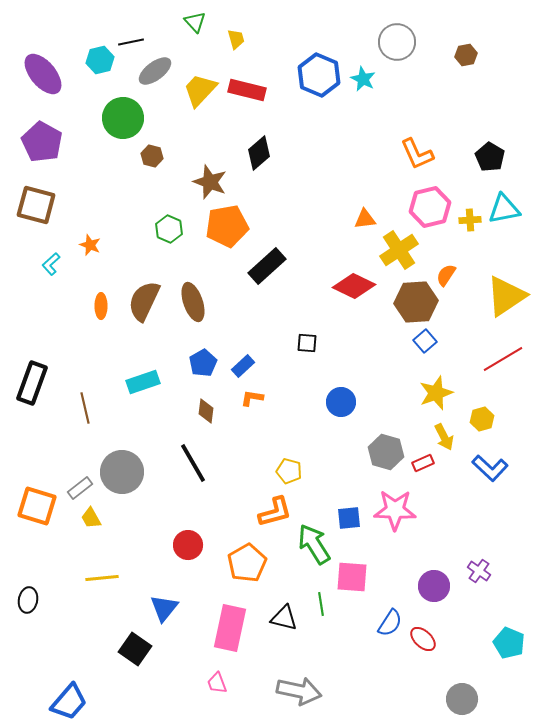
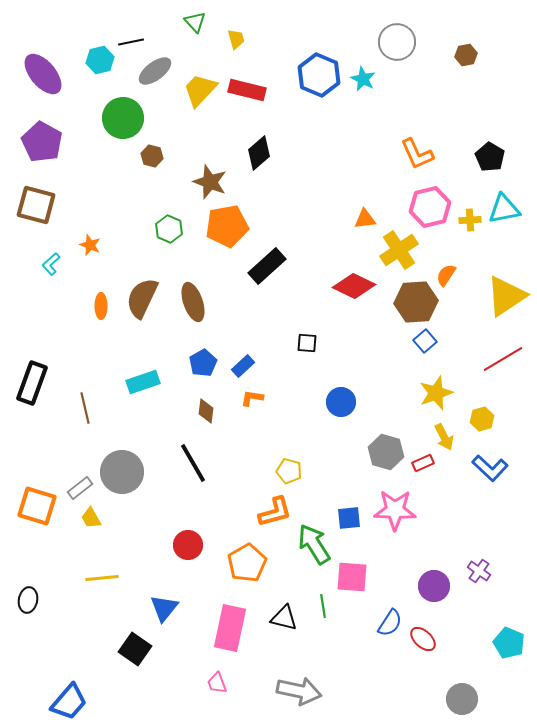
brown semicircle at (144, 301): moved 2 px left, 3 px up
green line at (321, 604): moved 2 px right, 2 px down
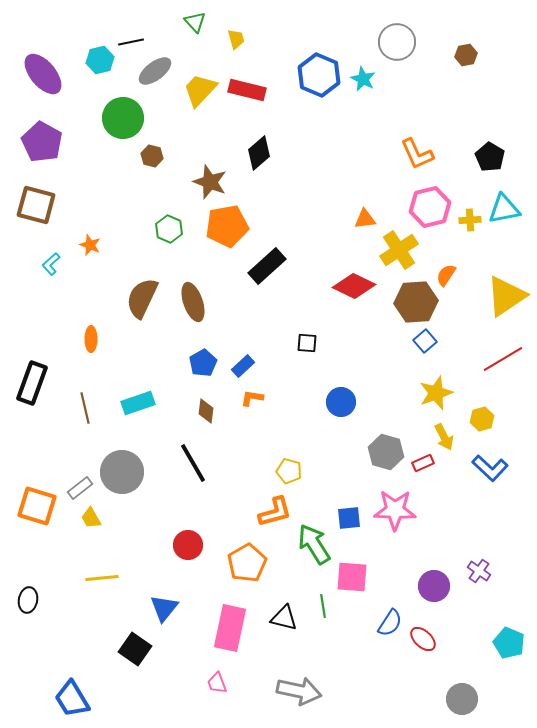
orange ellipse at (101, 306): moved 10 px left, 33 px down
cyan rectangle at (143, 382): moved 5 px left, 21 px down
blue trapezoid at (69, 702): moved 3 px right, 3 px up; rotated 108 degrees clockwise
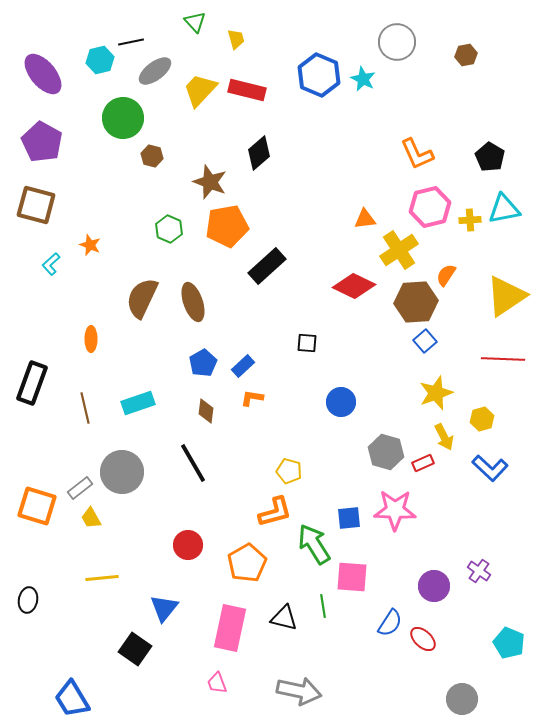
red line at (503, 359): rotated 33 degrees clockwise
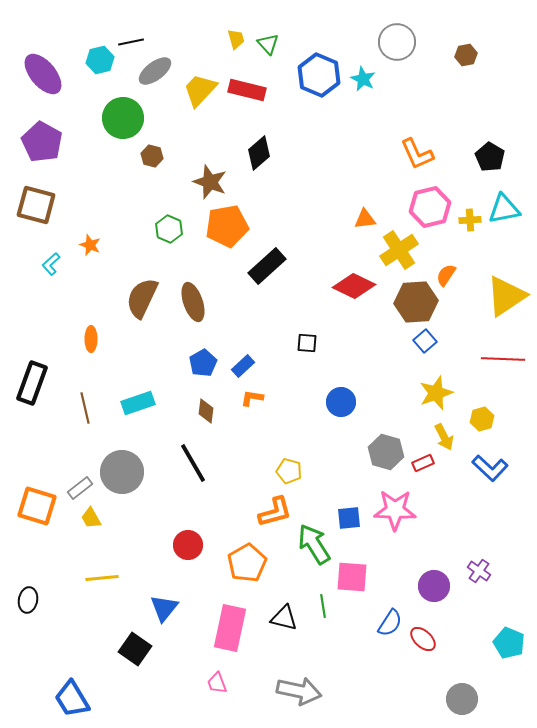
green triangle at (195, 22): moved 73 px right, 22 px down
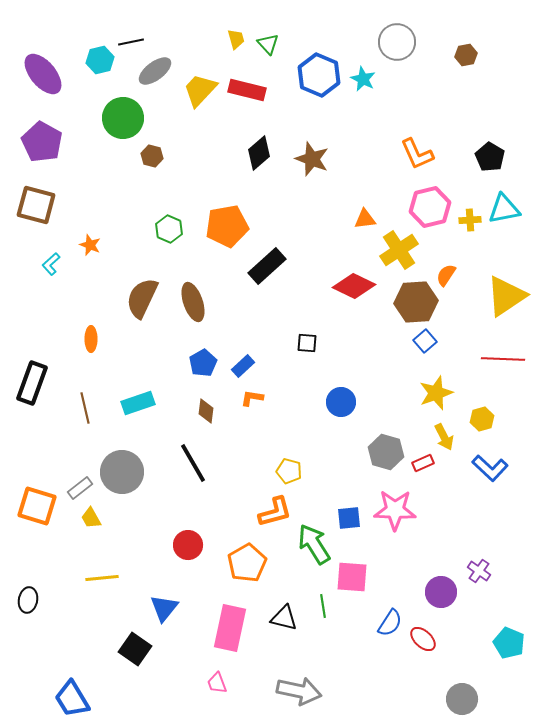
brown star at (210, 182): moved 102 px right, 23 px up
purple circle at (434, 586): moved 7 px right, 6 px down
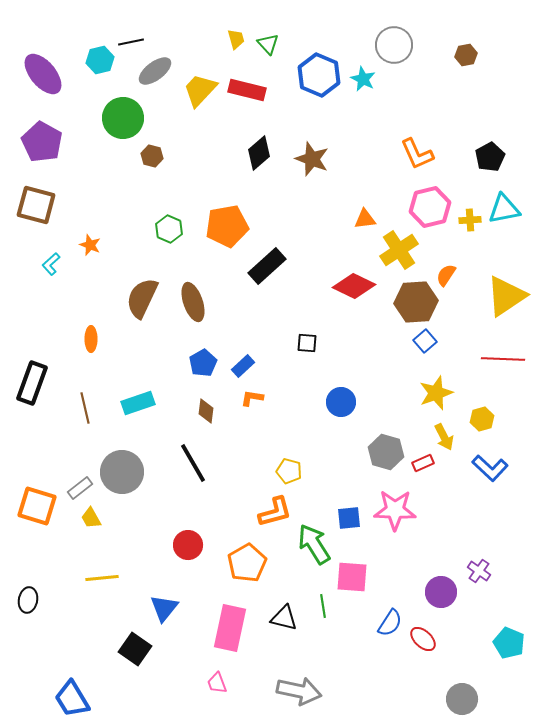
gray circle at (397, 42): moved 3 px left, 3 px down
black pentagon at (490, 157): rotated 12 degrees clockwise
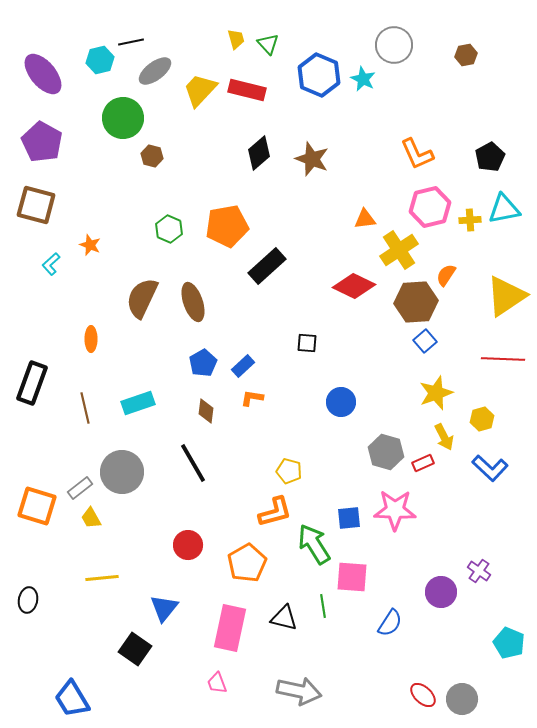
red ellipse at (423, 639): moved 56 px down
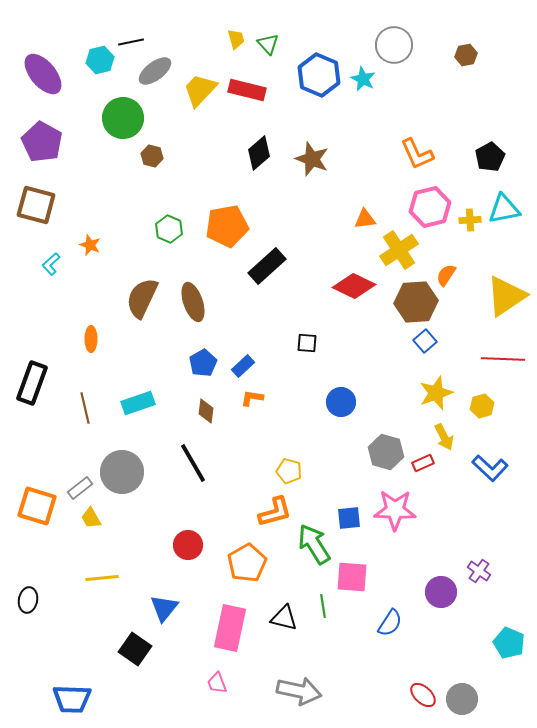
yellow hexagon at (482, 419): moved 13 px up
blue trapezoid at (72, 699): rotated 57 degrees counterclockwise
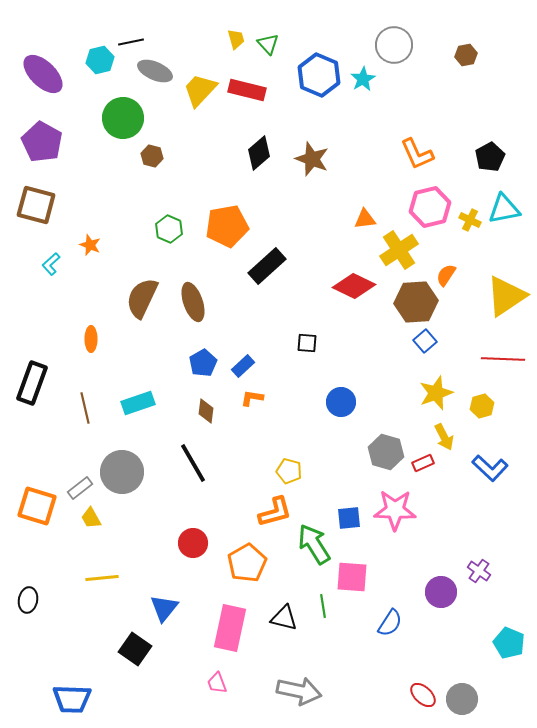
gray ellipse at (155, 71): rotated 60 degrees clockwise
purple ellipse at (43, 74): rotated 6 degrees counterclockwise
cyan star at (363, 79): rotated 15 degrees clockwise
yellow cross at (470, 220): rotated 30 degrees clockwise
red circle at (188, 545): moved 5 px right, 2 px up
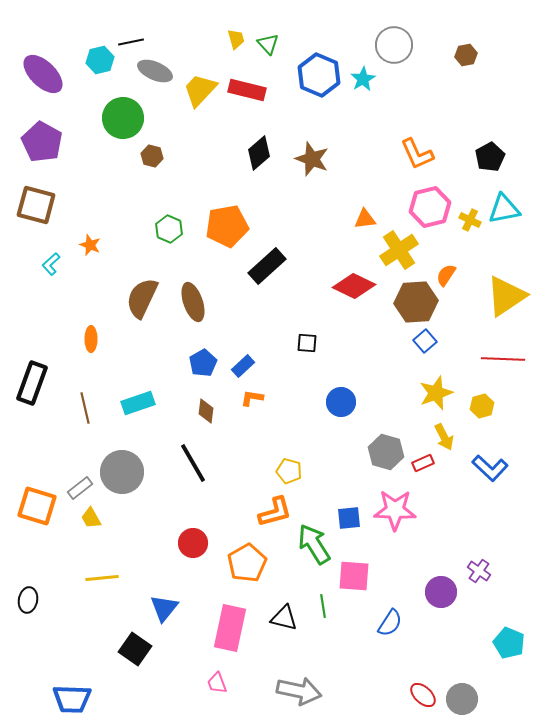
pink square at (352, 577): moved 2 px right, 1 px up
